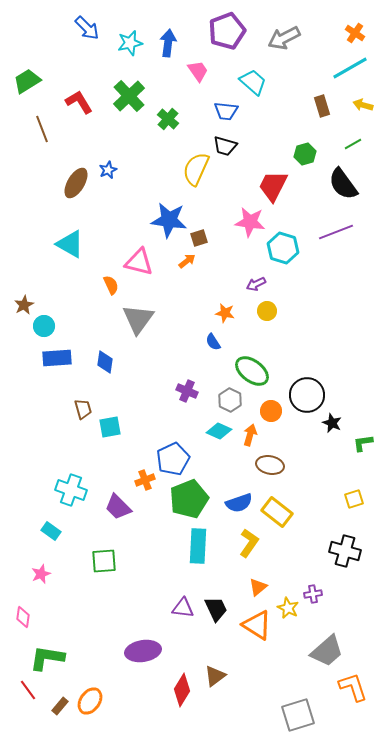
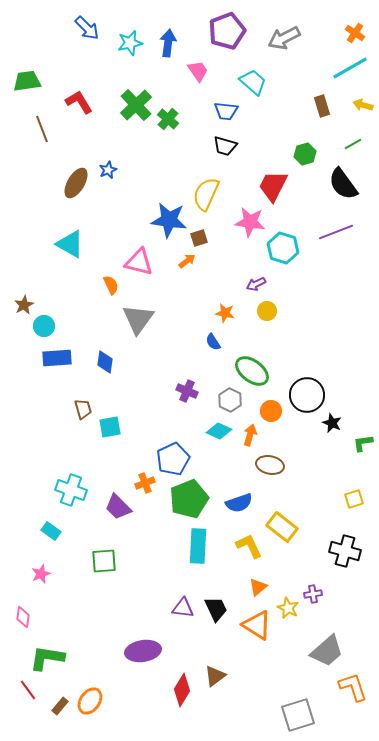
green trapezoid at (27, 81): rotated 24 degrees clockwise
green cross at (129, 96): moved 7 px right, 9 px down
yellow semicircle at (196, 169): moved 10 px right, 25 px down
orange cross at (145, 480): moved 3 px down
yellow rectangle at (277, 512): moved 5 px right, 15 px down
yellow L-shape at (249, 543): moved 3 px down; rotated 60 degrees counterclockwise
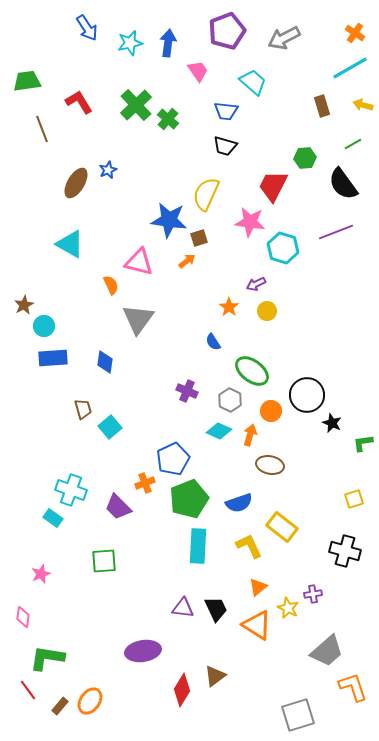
blue arrow at (87, 28): rotated 12 degrees clockwise
green hexagon at (305, 154): moved 4 px down; rotated 10 degrees clockwise
orange star at (225, 313): moved 4 px right, 6 px up; rotated 24 degrees clockwise
blue rectangle at (57, 358): moved 4 px left
cyan square at (110, 427): rotated 30 degrees counterclockwise
cyan rectangle at (51, 531): moved 2 px right, 13 px up
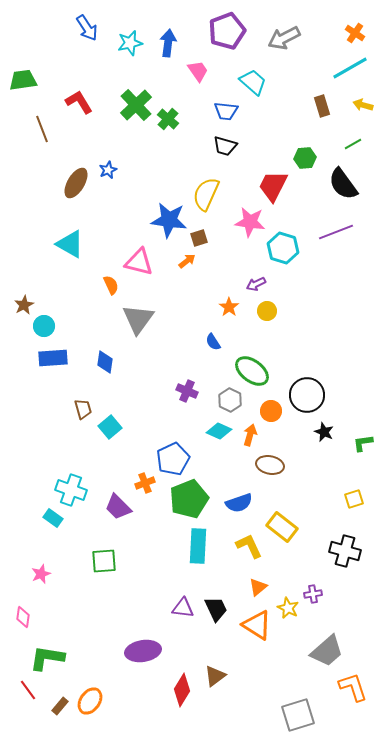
green trapezoid at (27, 81): moved 4 px left, 1 px up
black star at (332, 423): moved 8 px left, 9 px down
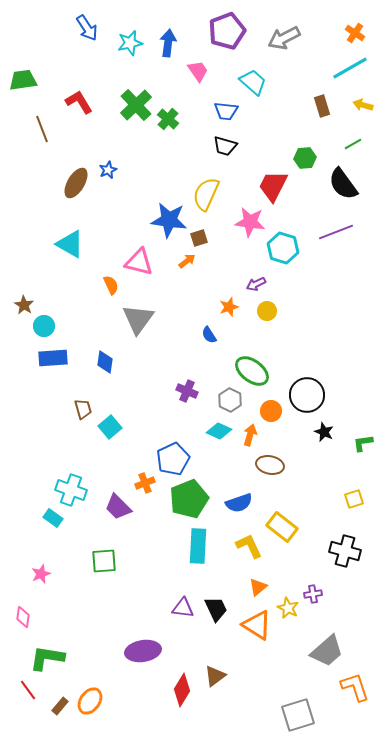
brown star at (24, 305): rotated 12 degrees counterclockwise
orange star at (229, 307): rotated 18 degrees clockwise
blue semicircle at (213, 342): moved 4 px left, 7 px up
orange L-shape at (353, 687): moved 2 px right
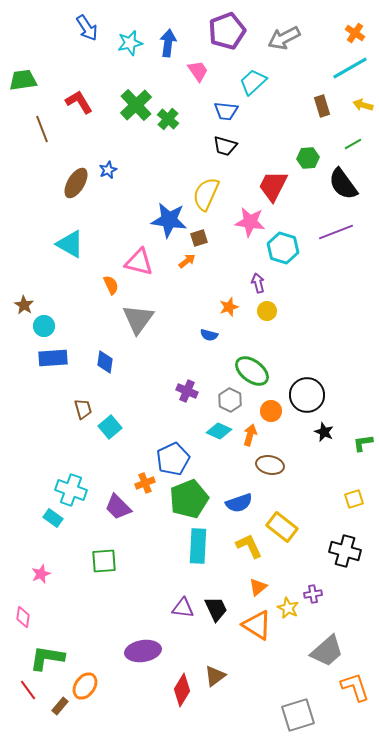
cyan trapezoid at (253, 82): rotated 84 degrees counterclockwise
green hexagon at (305, 158): moved 3 px right
purple arrow at (256, 284): moved 2 px right, 1 px up; rotated 102 degrees clockwise
blue semicircle at (209, 335): rotated 42 degrees counterclockwise
orange ellipse at (90, 701): moved 5 px left, 15 px up
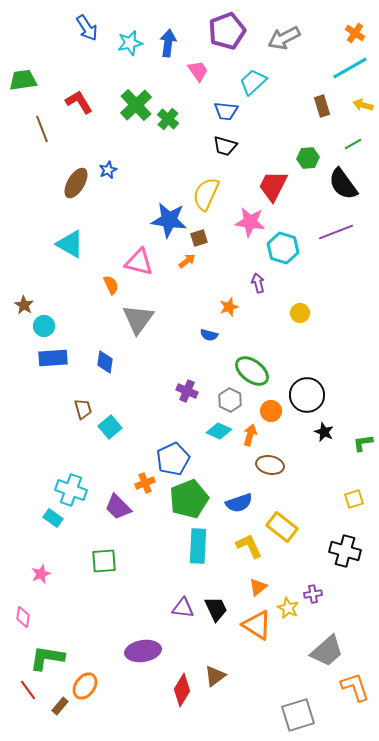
yellow circle at (267, 311): moved 33 px right, 2 px down
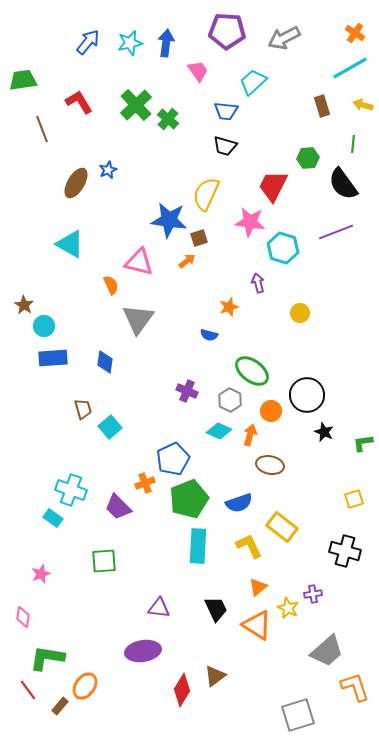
blue arrow at (87, 28): moved 1 px right, 14 px down; rotated 108 degrees counterclockwise
purple pentagon at (227, 31): rotated 24 degrees clockwise
blue arrow at (168, 43): moved 2 px left
green line at (353, 144): rotated 54 degrees counterclockwise
purple triangle at (183, 608): moved 24 px left
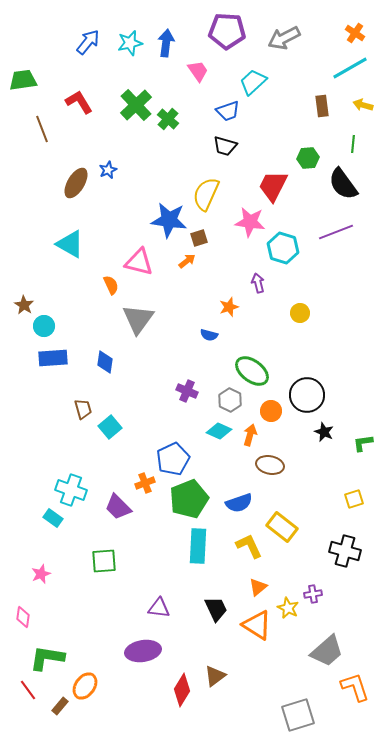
brown rectangle at (322, 106): rotated 10 degrees clockwise
blue trapezoid at (226, 111): moved 2 px right; rotated 25 degrees counterclockwise
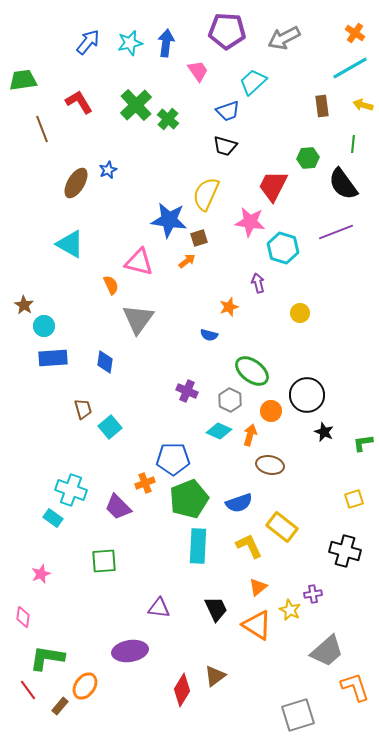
blue pentagon at (173, 459): rotated 24 degrees clockwise
yellow star at (288, 608): moved 2 px right, 2 px down
purple ellipse at (143, 651): moved 13 px left
